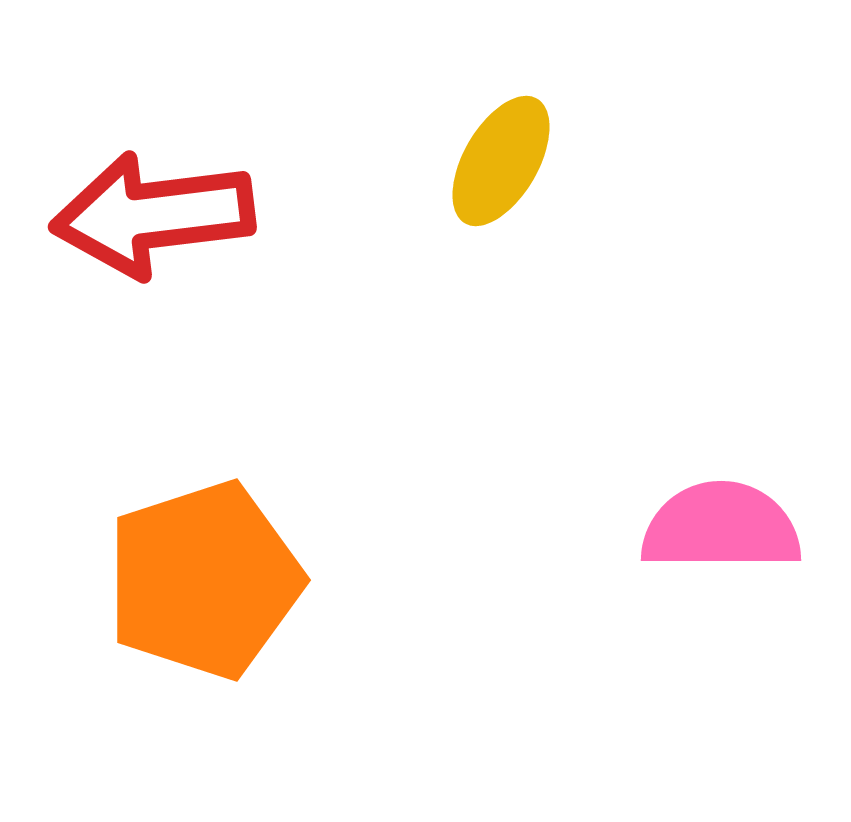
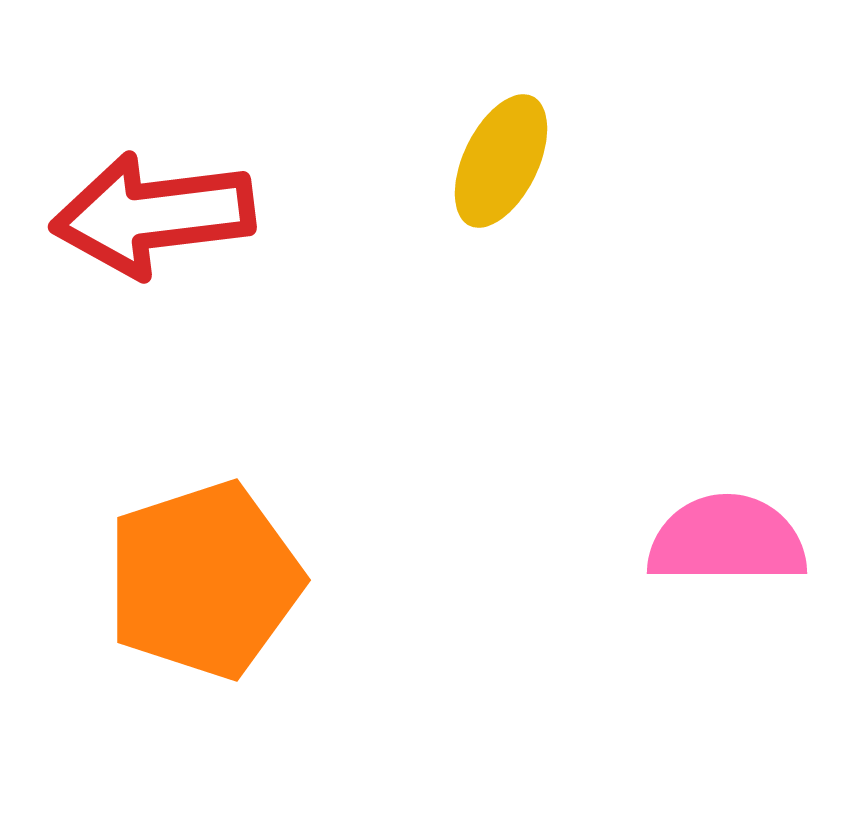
yellow ellipse: rotated 4 degrees counterclockwise
pink semicircle: moved 6 px right, 13 px down
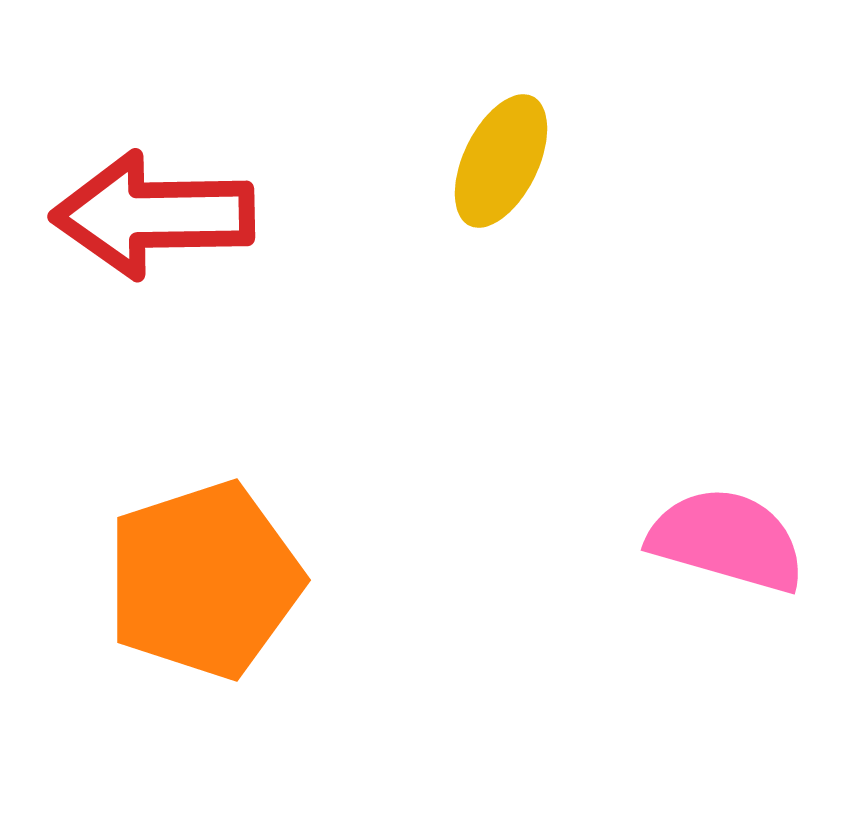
red arrow: rotated 6 degrees clockwise
pink semicircle: rotated 16 degrees clockwise
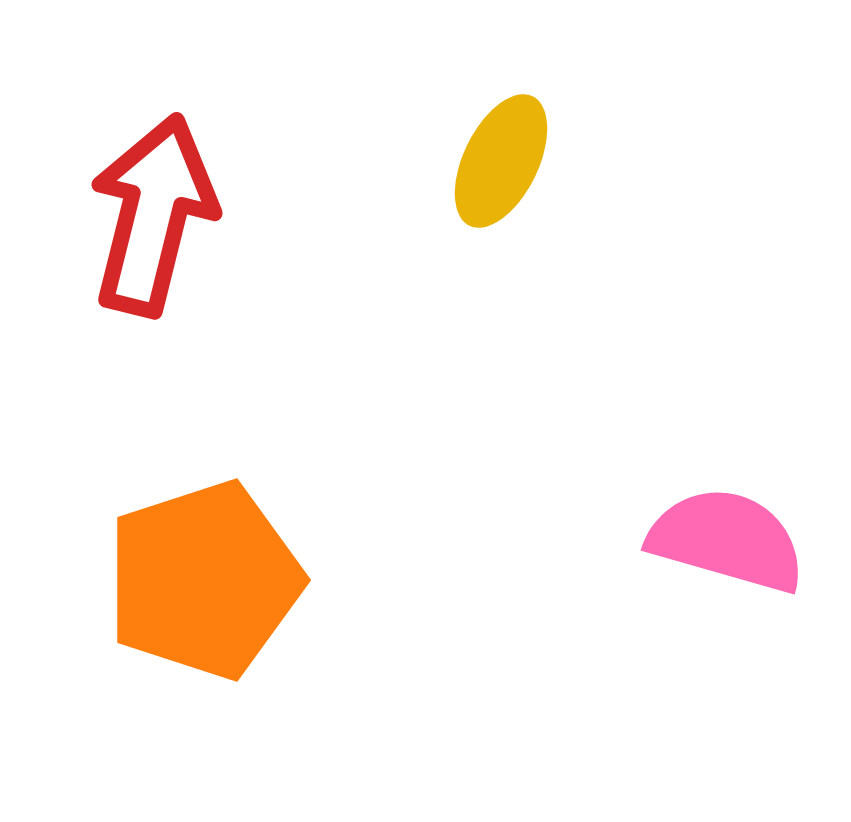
red arrow: rotated 105 degrees clockwise
